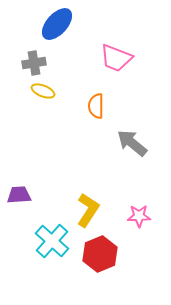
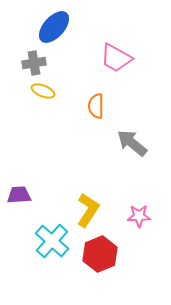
blue ellipse: moved 3 px left, 3 px down
pink trapezoid: rotated 8 degrees clockwise
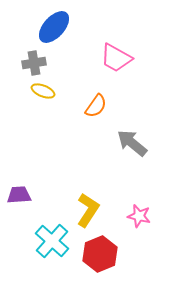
orange semicircle: rotated 145 degrees counterclockwise
pink star: rotated 15 degrees clockwise
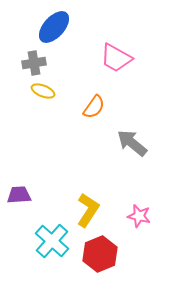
orange semicircle: moved 2 px left, 1 px down
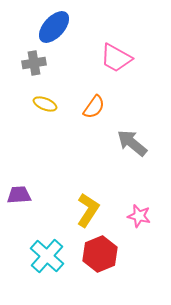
yellow ellipse: moved 2 px right, 13 px down
cyan cross: moved 5 px left, 15 px down
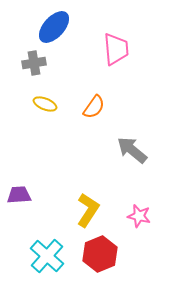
pink trapezoid: moved 9 px up; rotated 124 degrees counterclockwise
gray arrow: moved 7 px down
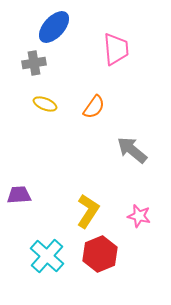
yellow L-shape: moved 1 px down
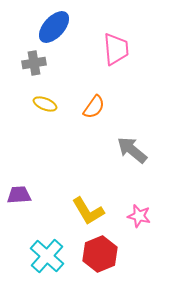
yellow L-shape: rotated 116 degrees clockwise
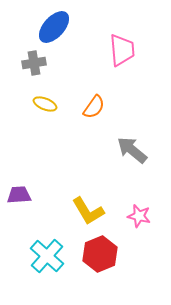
pink trapezoid: moved 6 px right, 1 px down
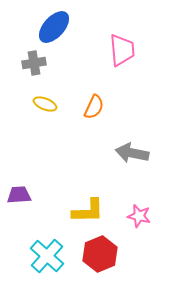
orange semicircle: rotated 10 degrees counterclockwise
gray arrow: moved 3 px down; rotated 28 degrees counterclockwise
yellow L-shape: rotated 60 degrees counterclockwise
